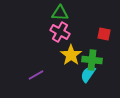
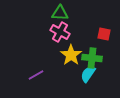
green cross: moved 2 px up
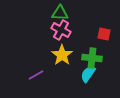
pink cross: moved 1 px right, 2 px up
yellow star: moved 9 px left
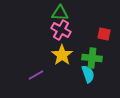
cyan semicircle: rotated 126 degrees clockwise
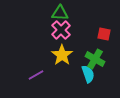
pink cross: rotated 18 degrees clockwise
green cross: moved 3 px right, 1 px down; rotated 24 degrees clockwise
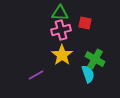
pink cross: rotated 30 degrees clockwise
red square: moved 19 px left, 11 px up
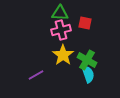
yellow star: moved 1 px right
green cross: moved 8 px left, 1 px down
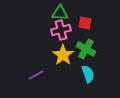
green cross: moved 1 px left, 11 px up
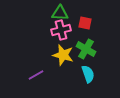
yellow star: rotated 20 degrees counterclockwise
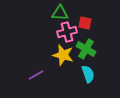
pink cross: moved 6 px right, 2 px down
